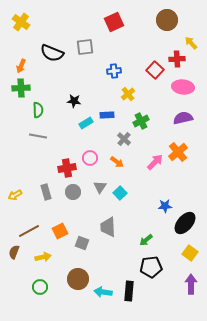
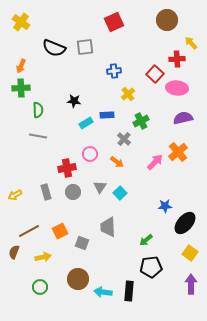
black semicircle at (52, 53): moved 2 px right, 5 px up
red square at (155, 70): moved 4 px down
pink ellipse at (183, 87): moved 6 px left, 1 px down
pink circle at (90, 158): moved 4 px up
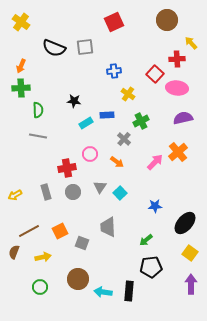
yellow cross at (128, 94): rotated 16 degrees counterclockwise
blue star at (165, 206): moved 10 px left
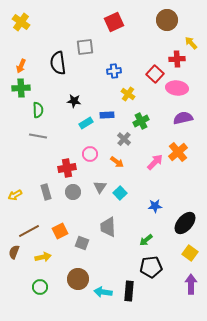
black semicircle at (54, 48): moved 4 px right, 15 px down; rotated 60 degrees clockwise
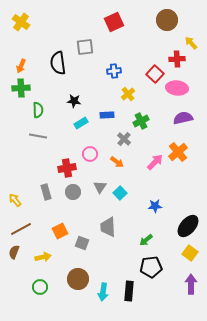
yellow cross at (128, 94): rotated 16 degrees clockwise
cyan rectangle at (86, 123): moved 5 px left
yellow arrow at (15, 195): moved 5 px down; rotated 80 degrees clockwise
black ellipse at (185, 223): moved 3 px right, 3 px down
brown line at (29, 231): moved 8 px left, 2 px up
cyan arrow at (103, 292): rotated 90 degrees counterclockwise
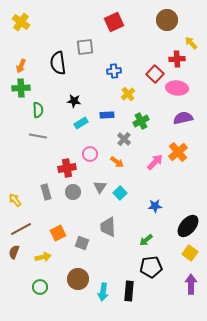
orange square at (60, 231): moved 2 px left, 2 px down
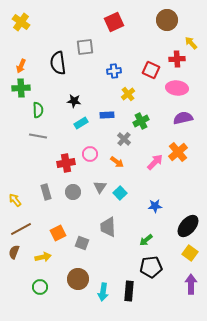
red square at (155, 74): moved 4 px left, 4 px up; rotated 18 degrees counterclockwise
red cross at (67, 168): moved 1 px left, 5 px up
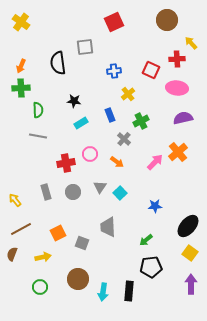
blue rectangle at (107, 115): moved 3 px right; rotated 72 degrees clockwise
brown semicircle at (14, 252): moved 2 px left, 2 px down
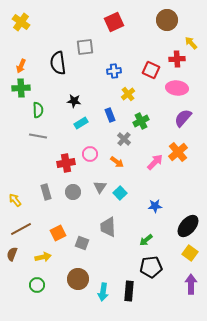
purple semicircle at (183, 118): rotated 36 degrees counterclockwise
green circle at (40, 287): moved 3 px left, 2 px up
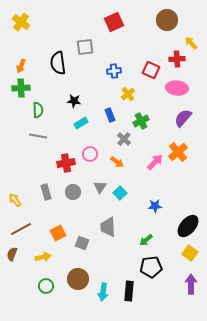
green circle at (37, 285): moved 9 px right, 1 px down
